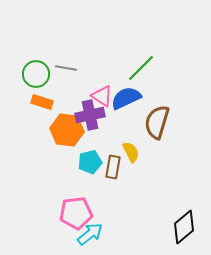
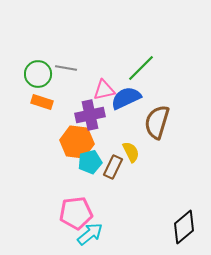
green circle: moved 2 px right
pink triangle: moved 2 px right, 6 px up; rotated 45 degrees counterclockwise
orange hexagon: moved 10 px right, 12 px down
brown rectangle: rotated 15 degrees clockwise
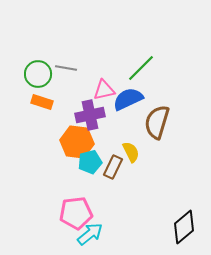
blue semicircle: moved 2 px right, 1 px down
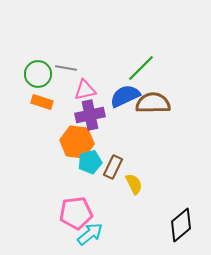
pink triangle: moved 19 px left
blue semicircle: moved 3 px left, 3 px up
brown semicircle: moved 4 px left, 19 px up; rotated 72 degrees clockwise
yellow semicircle: moved 3 px right, 32 px down
black diamond: moved 3 px left, 2 px up
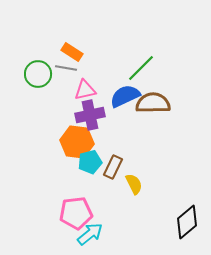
orange rectangle: moved 30 px right, 50 px up; rotated 15 degrees clockwise
black diamond: moved 6 px right, 3 px up
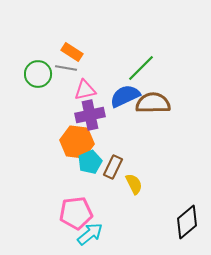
cyan pentagon: rotated 10 degrees counterclockwise
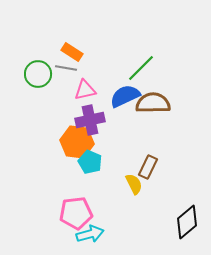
purple cross: moved 5 px down
cyan pentagon: rotated 25 degrees counterclockwise
brown rectangle: moved 35 px right
cyan arrow: rotated 24 degrees clockwise
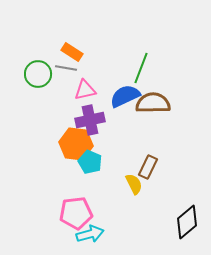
green line: rotated 24 degrees counterclockwise
orange hexagon: moved 1 px left, 2 px down
